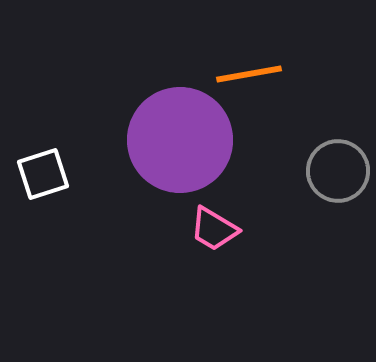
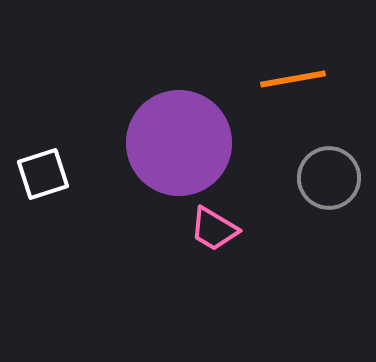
orange line: moved 44 px right, 5 px down
purple circle: moved 1 px left, 3 px down
gray circle: moved 9 px left, 7 px down
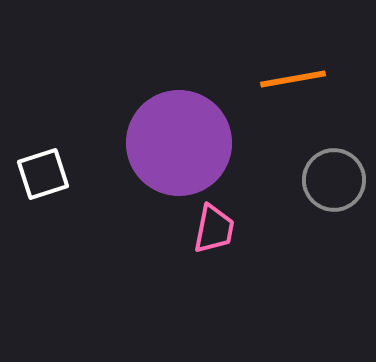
gray circle: moved 5 px right, 2 px down
pink trapezoid: rotated 110 degrees counterclockwise
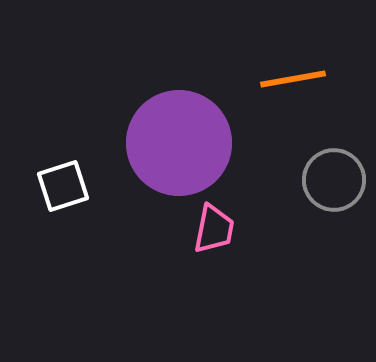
white square: moved 20 px right, 12 px down
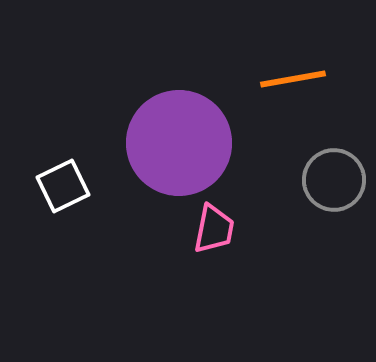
white square: rotated 8 degrees counterclockwise
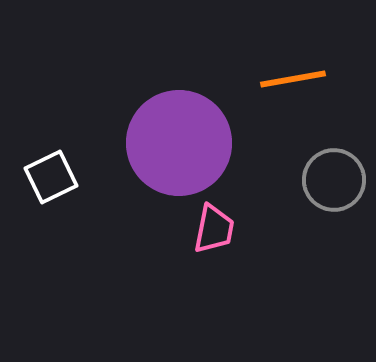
white square: moved 12 px left, 9 px up
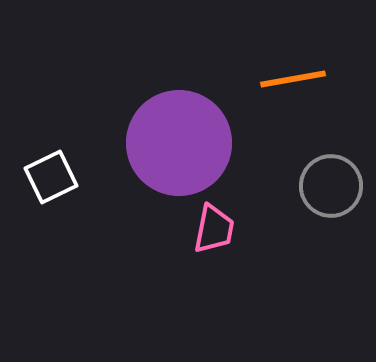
gray circle: moved 3 px left, 6 px down
